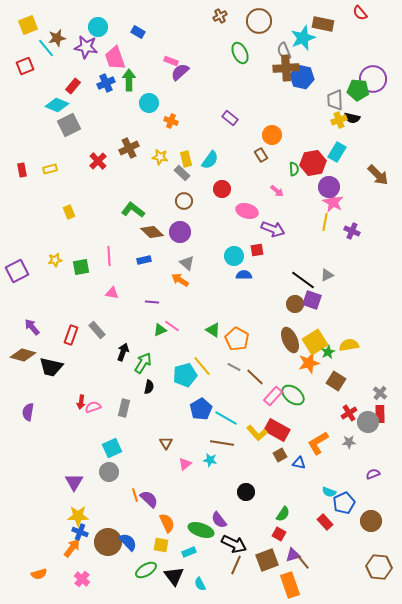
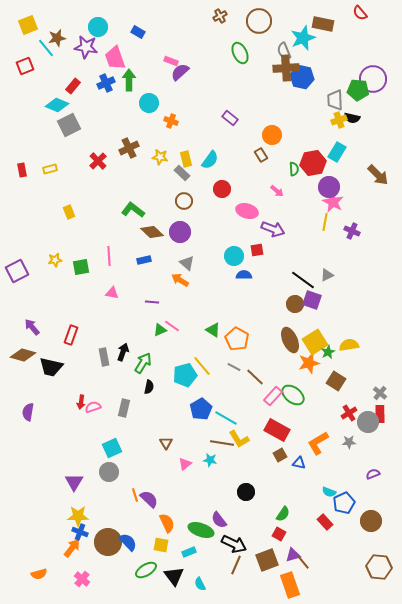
gray rectangle at (97, 330): moved 7 px right, 27 px down; rotated 30 degrees clockwise
yellow L-shape at (257, 433): moved 18 px left, 6 px down; rotated 10 degrees clockwise
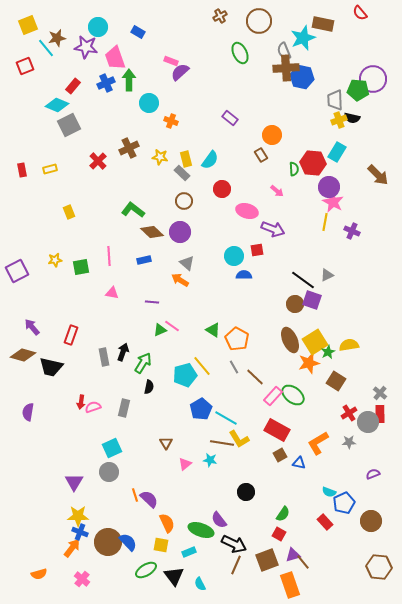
red hexagon at (313, 163): rotated 15 degrees clockwise
gray line at (234, 367): rotated 32 degrees clockwise
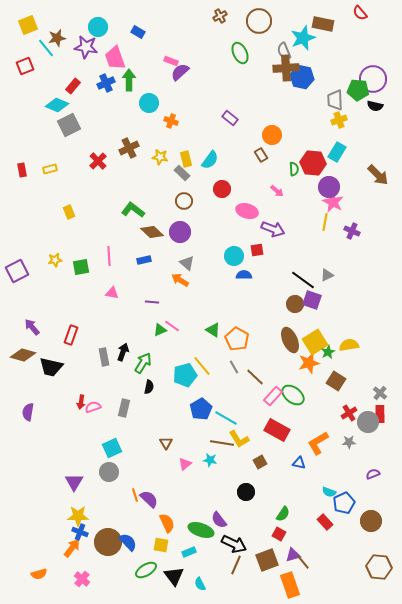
black semicircle at (352, 118): moved 23 px right, 12 px up
brown square at (280, 455): moved 20 px left, 7 px down
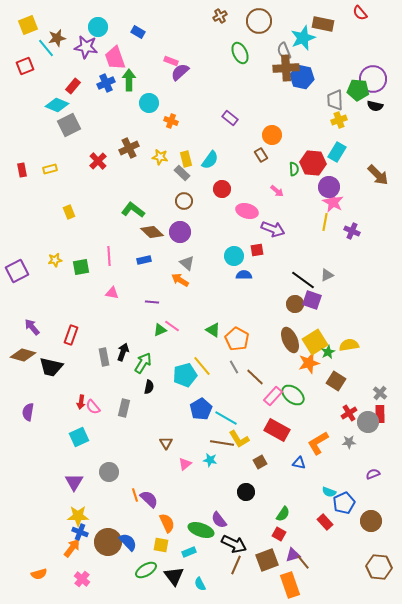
pink semicircle at (93, 407): rotated 112 degrees counterclockwise
cyan square at (112, 448): moved 33 px left, 11 px up
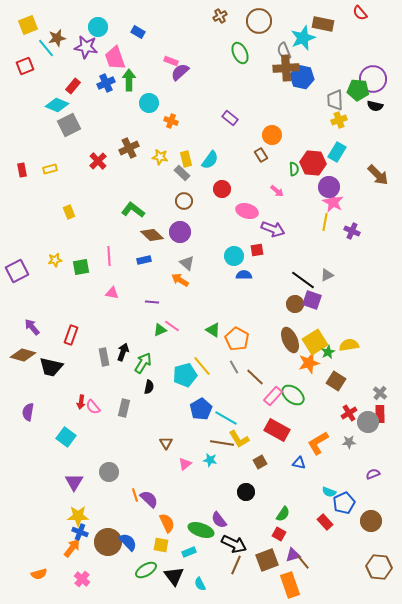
brown diamond at (152, 232): moved 3 px down
cyan square at (79, 437): moved 13 px left; rotated 30 degrees counterclockwise
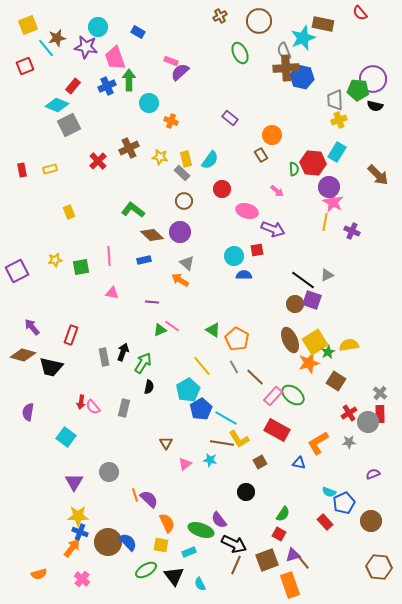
blue cross at (106, 83): moved 1 px right, 3 px down
cyan pentagon at (185, 375): moved 3 px right, 15 px down; rotated 15 degrees counterclockwise
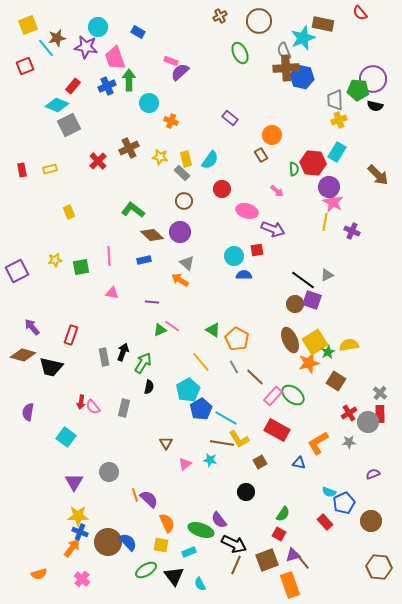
yellow line at (202, 366): moved 1 px left, 4 px up
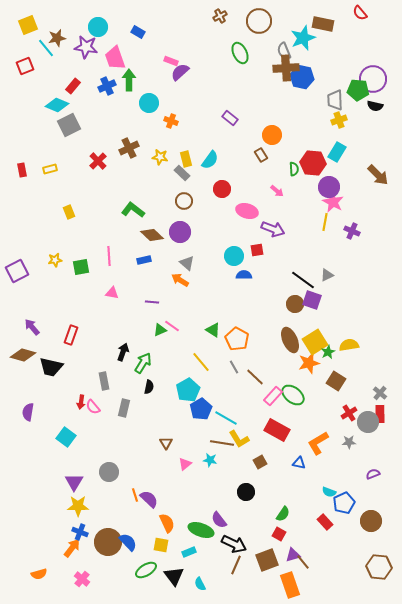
gray rectangle at (104, 357): moved 24 px down
yellow star at (78, 516): moved 10 px up
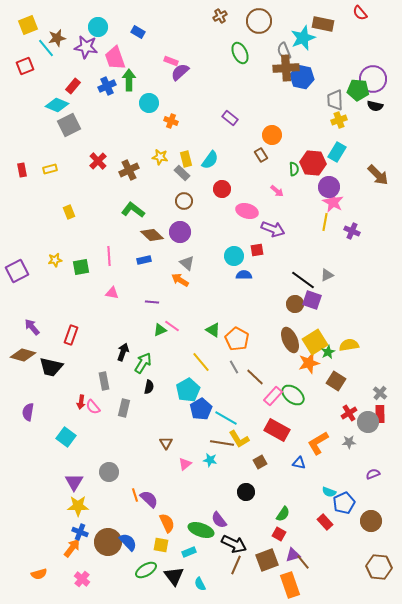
brown cross at (129, 148): moved 22 px down
